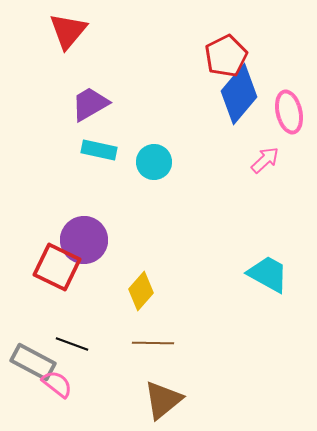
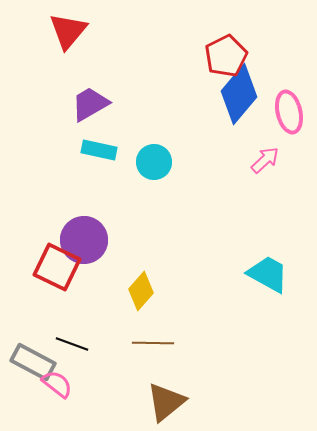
brown triangle: moved 3 px right, 2 px down
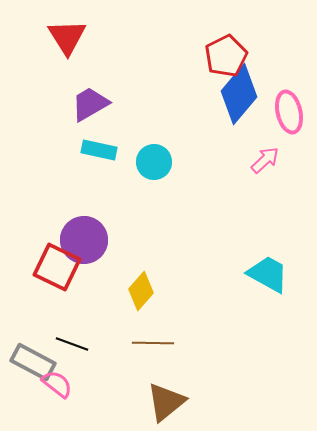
red triangle: moved 1 px left, 6 px down; rotated 12 degrees counterclockwise
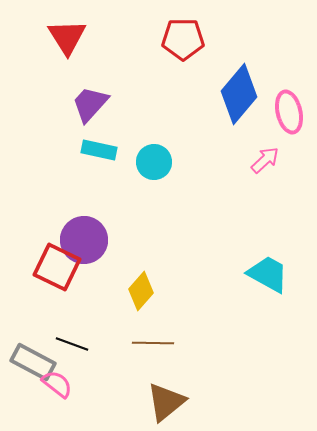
red pentagon: moved 43 px left, 17 px up; rotated 27 degrees clockwise
purple trapezoid: rotated 18 degrees counterclockwise
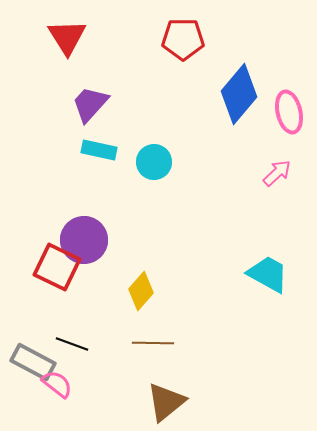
pink arrow: moved 12 px right, 13 px down
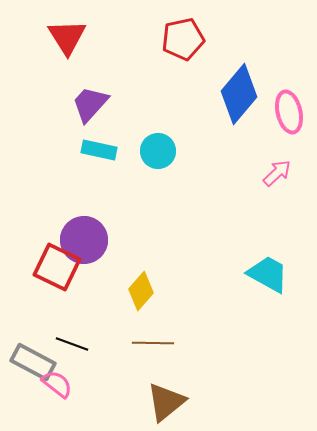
red pentagon: rotated 12 degrees counterclockwise
cyan circle: moved 4 px right, 11 px up
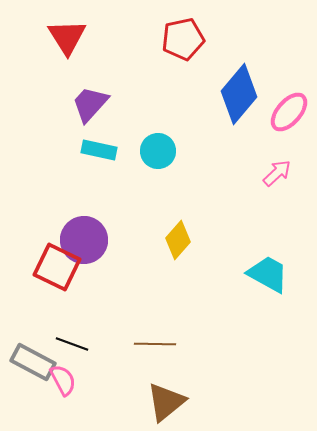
pink ellipse: rotated 54 degrees clockwise
yellow diamond: moved 37 px right, 51 px up
brown line: moved 2 px right, 1 px down
pink semicircle: moved 6 px right, 4 px up; rotated 24 degrees clockwise
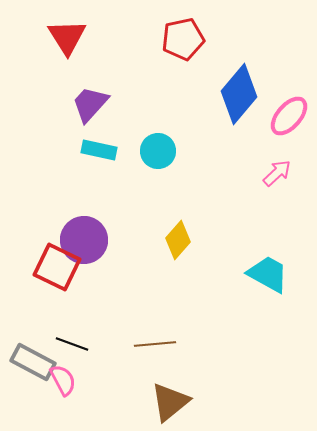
pink ellipse: moved 4 px down
brown line: rotated 6 degrees counterclockwise
brown triangle: moved 4 px right
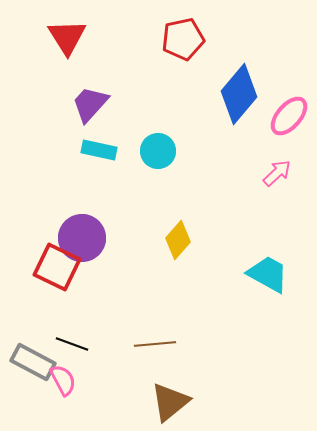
purple circle: moved 2 px left, 2 px up
